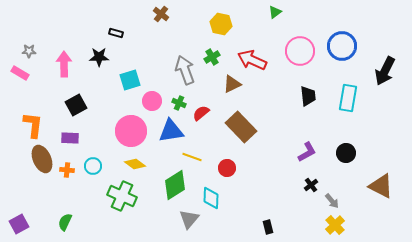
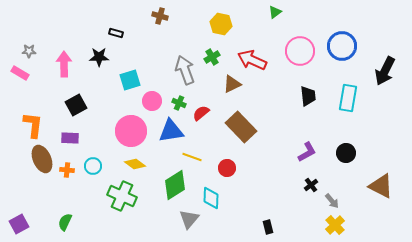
brown cross at (161, 14): moved 1 px left, 2 px down; rotated 21 degrees counterclockwise
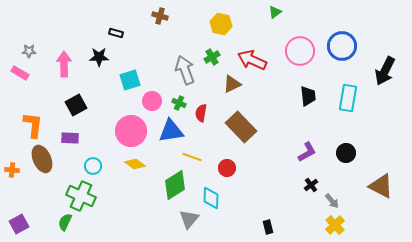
red semicircle at (201, 113): rotated 42 degrees counterclockwise
orange cross at (67, 170): moved 55 px left
green cross at (122, 196): moved 41 px left
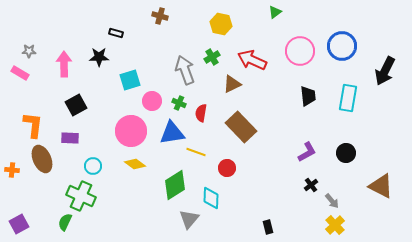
blue triangle at (171, 131): moved 1 px right, 2 px down
yellow line at (192, 157): moved 4 px right, 5 px up
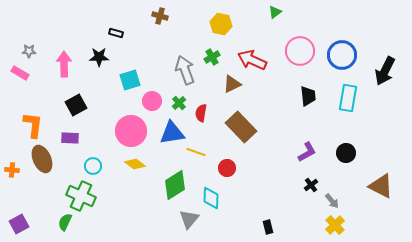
blue circle at (342, 46): moved 9 px down
green cross at (179, 103): rotated 24 degrees clockwise
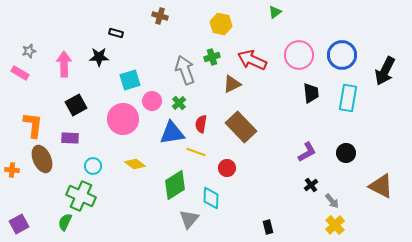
gray star at (29, 51): rotated 16 degrees counterclockwise
pink circle at (300, 51): moved 1 px left, 4 px down
green cross at (212, 57): rotated 14 degrees clockwise
black trapezoid at (308, 96): moved 3 px right, 3 px up
red semicircle at (201, 113): moved 11 px down
pink circle at (131, 131): moved 8 px left, 12 px up
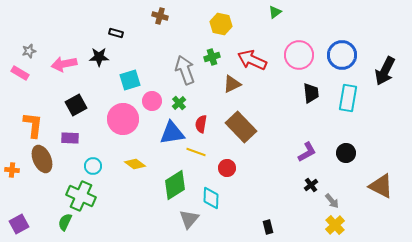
pink arrow at (64, 64): rotated 100 degrees counterclockwise
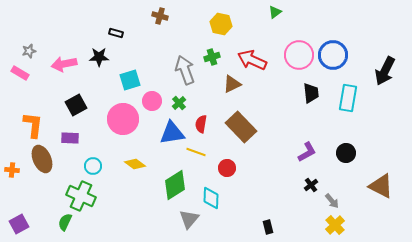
blue circle at (342, 55): moved 9 px left
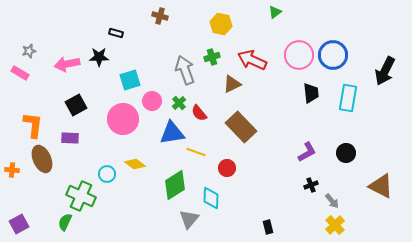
pink arrow at (64, 64): moved 3 px right
red semicircle at (201, 124): moved 2 px left, 11 px up; rotated 48 degrees counterclockwise
cyan circle at (93, 166): moved 14 px right, 8 px down
black cross at (311, 185): rotated 16 degrees clockwise
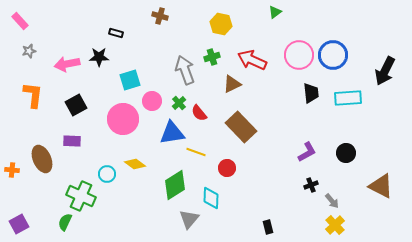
pink rectangle at (20, 73): moved 52 px up; rotated 18 degrees clockwise
cyan rectangle at (348, 98): rotated 76 degrees clockwise
orange L-shape at (33, 125): moved 30 px up
purple rectangle at (70, 138): moved 2 px right, 3 px down
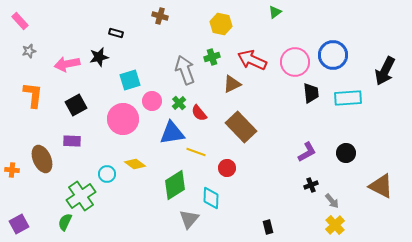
pink circle at (299, 55): moved 4 px left, 7 px down
black star at (99, 57): rotated 12 degrees counterclockwise
green cross at (81, 196): rotated 32 degrees clockwise
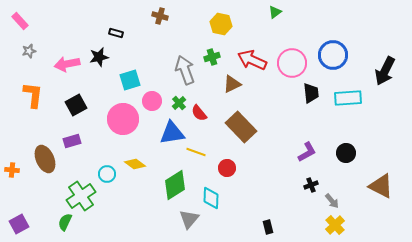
pink circle at (295, 62): moved 3 px left, 1 px down
purple rectangle at (72, 141): rotated 18 degrees counterclockwise
brown ellipse at (42, 159): moved 3 px right
